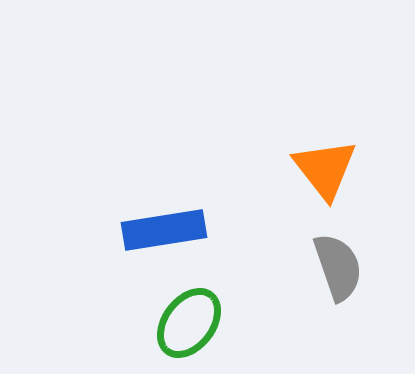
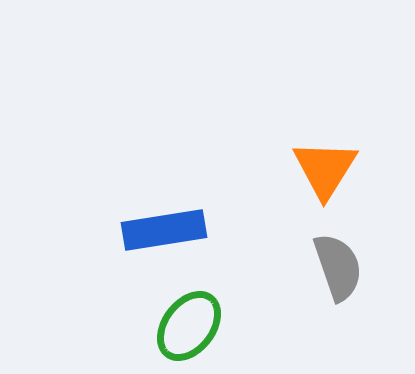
orange triangle: rotated 10 degrees clockwise
green ellipse: moved 3 px down
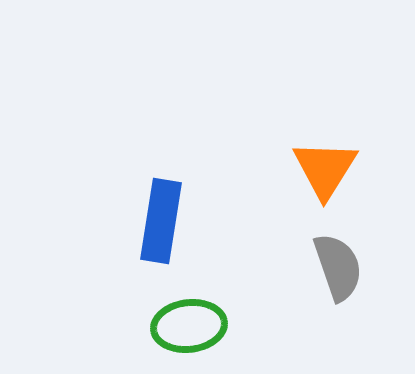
blue rectangle: moved 3 px left, 9 px up; rotated 72 degrees counterclockwise
green ellipse: rotated 46 degrees clockwise
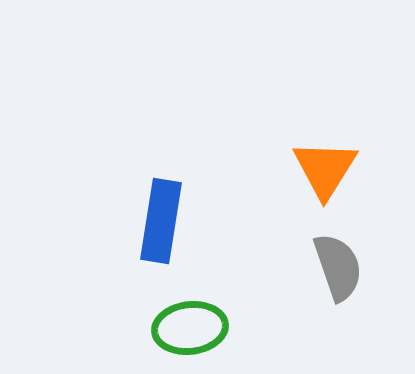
green ellipse: moved 1 px right, 2 px down
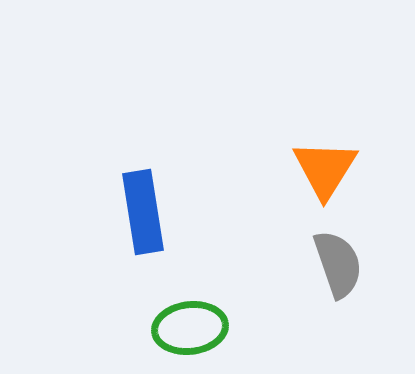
blue rectangle: moved 18 px left, 9 px up; rotated 18 degrees counterclockwise
gray semicircle: moved 3 px up
